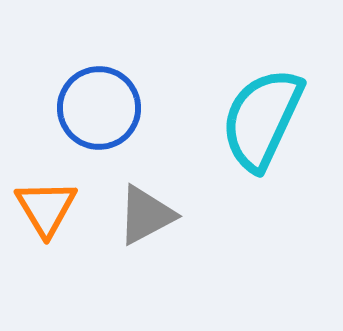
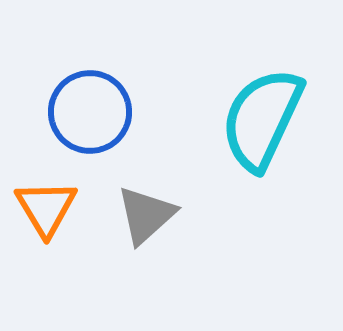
blue circle: moved 9 px left, 4 px down
gray triangle: rotated 14 degrees counterclockwise
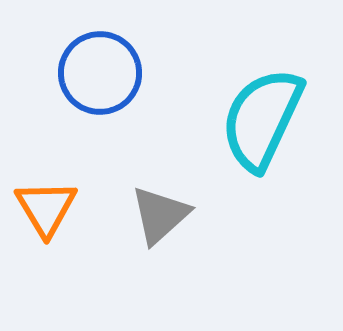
blue circle: moved 10 px right, 39 px up
gray triangle: moved 14 px right
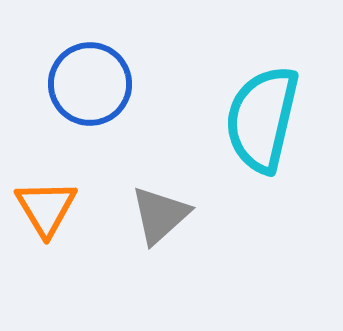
blue circle: moved 10 px left, 11 px down
cyan semicircle: rotated 12 degrees counterclockwise
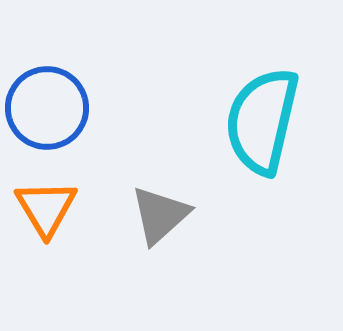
blue circle: moved 43 px left, 24 px down
cyan semicircle: moved 2 px down
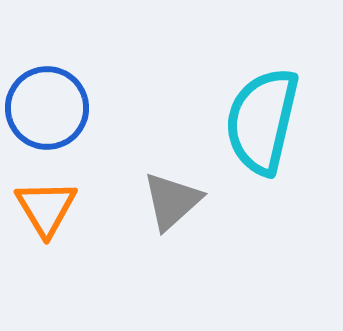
gray triangle: moved 12 px right, 14 px up
